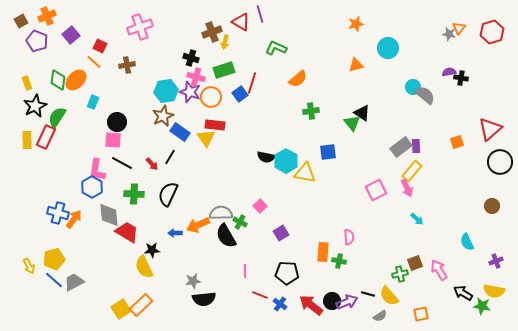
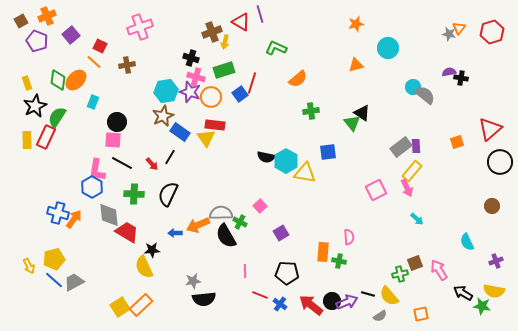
yellow square at (121, 309): moved 1 px left, 2 px up
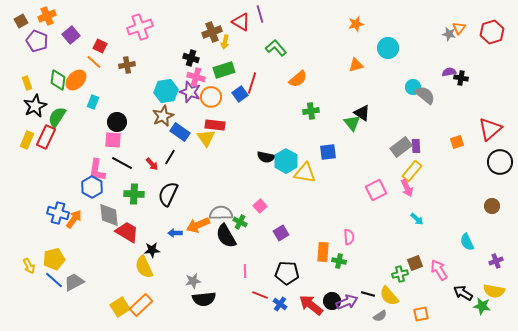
green L-shape at (276, 48): rotated 25 degrees clockwise
yellow rectangle at (27, 140): rotated 24 degrees clockwise
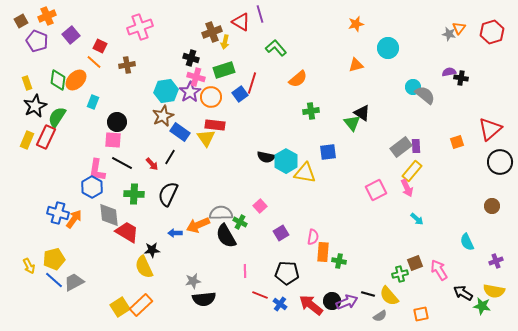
purple star at (190, 92): rotated 20 degrees clockwise
pink semicircle at (349, 237): moved 36 px left; rotated 14 degrees clockwise
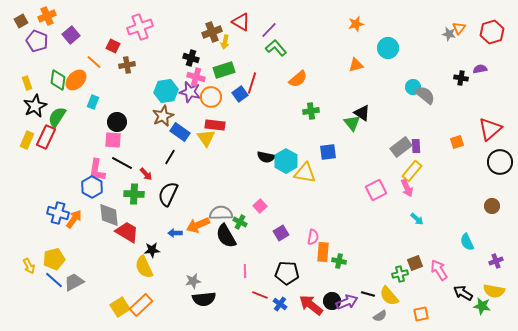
purple line at (260, 14): moved 9 px right, 16 px down; rotated 60 degrees clockwise
red square at (100, 46): moved 13 px right
purple semicircle at (449, 72): moved 31 px right, 3 px up
purple star at (190, 92): rotated 25 degrees counterclockwise
red arrow at (152, 164): moved 6 px left, 10 px down
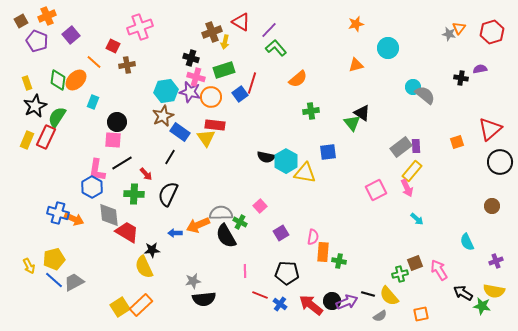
black line at (122, 163): rotated 60 degrees counterclockwise
orange arrow at (74, 219): rotated 78 degrees clockwise
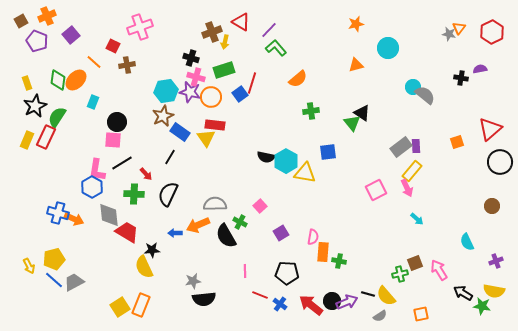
red hexagon at (492, 32): rotated 10 degrees counterclockwise
gray semicircle at (221, 213): moved 6 px left, 9 px up
yellow semicircle at (389, 296): moved 3 px left
orange rectangle at (141, 305): rotated 25 degrees counterclockwise
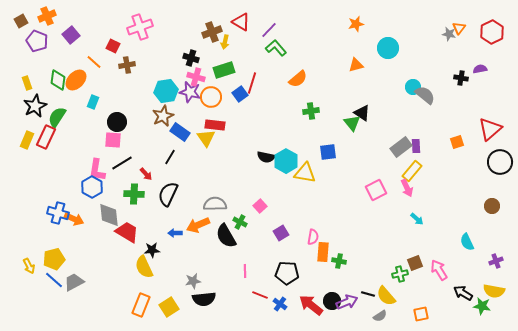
yellow square at (120, 307): moved 49 px right
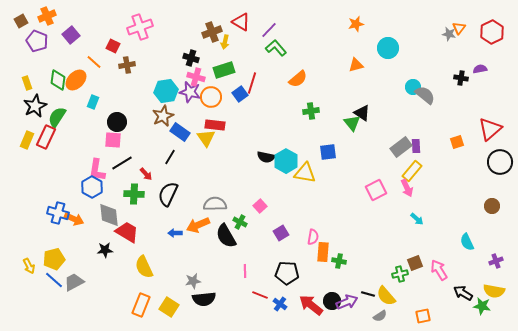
black star at (152, 250): moved 47 px left
yellow square at (169, 307): rotated 24 degrees counterclockwise
orange square at (421, 314): moved 2 px right, 2 px down
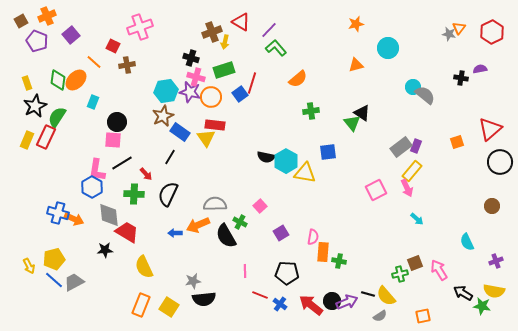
purple rectangle at (416, 146): rotated 24 degrees clockwise
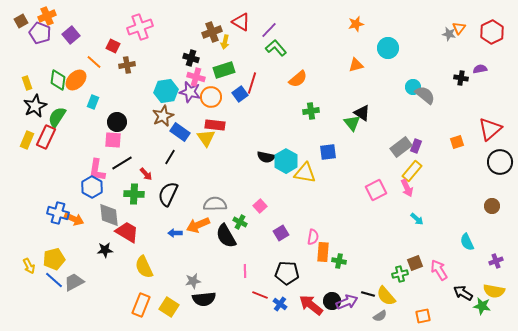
purple pentagon at (37, 41): moved 3 px right, 8 px up
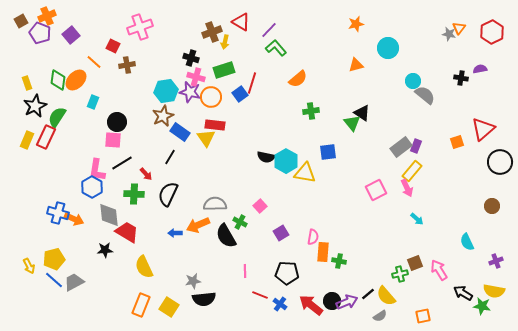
cyan circle at (413, 87): moved 6 px up
red triangle at (490, 129): moved 7 px left
black line at (368, 294): rotated 56 degrees counterclockwise
